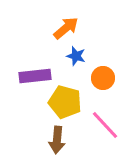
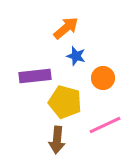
pink line: rotated 72 degrees counterclockwise
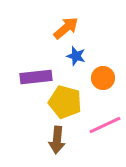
purple rectangle: moved 1 px right, 1 px down
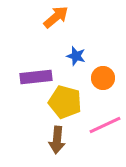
orange arrow: moved 10 px left, 11 px up
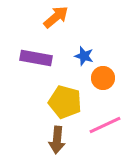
blue star: moved 8 px right
purple rectangle: moved 19 px up; rotated 16 degrees clockwise
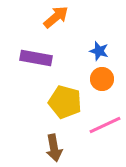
blue star: moved 15 px right, 5 px up
orange circle: moved 1 px left, 1 px down
brown arrow: moved 3 px left, 8 px down; rotated 16 degrees counterclockwise
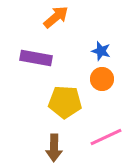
blue star: moved 2 px right
yellow pentagon: rotated 12 degrees counterclockwise
pink line: moved 1 px right, 12 px down
brown arrow: rotated 12 degrees clockwise
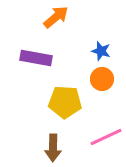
brown arrow: moved 1 px left
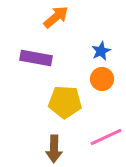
blue star: rotated 30 degrees clockwise
brown arrow: moved 1 px right, 1 px down
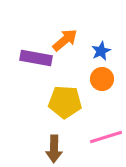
orange arrow: moved 9 px right, 23 px down
pink line: rotated 8 degrees clockwise
